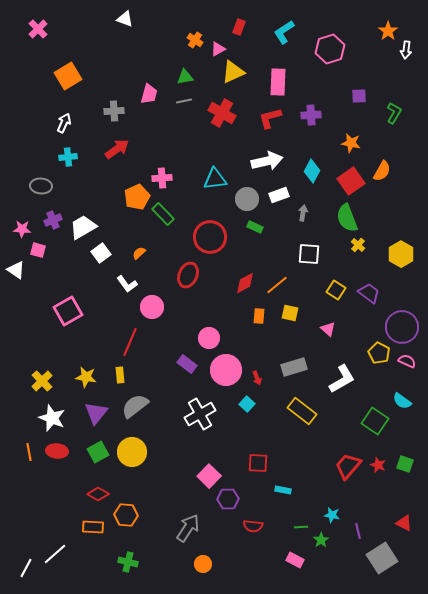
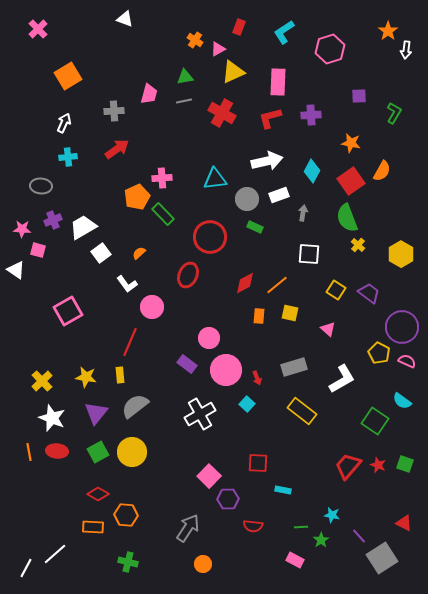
purple line at (358, 531): moved 1 px right, 5 px down; rotated 28 degrees counterclockwise
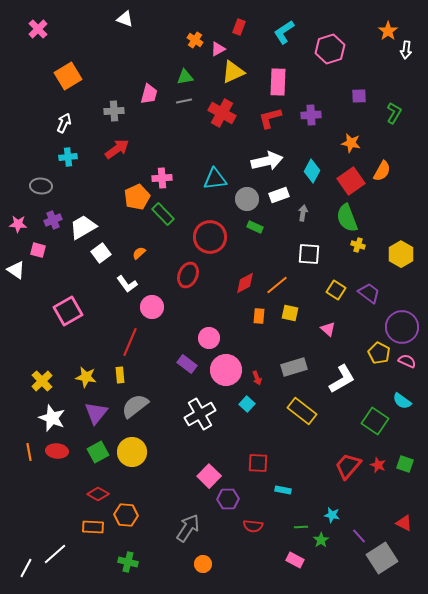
pink star at (22, 229): moved 4 px left, 5 px up
yellow cross at (358, 245): rotated 24 degrees counterclockwise
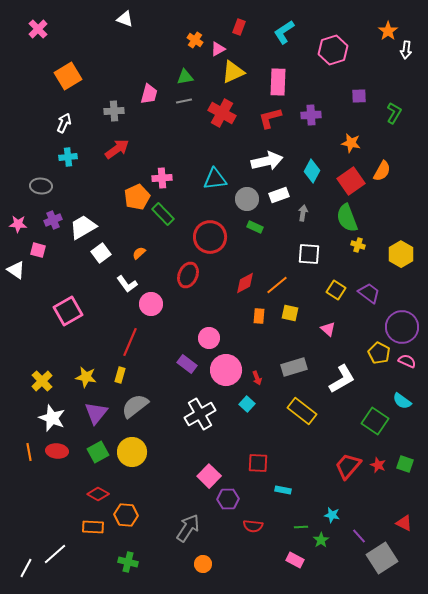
pink hexagon at (330, 49): moved 3 px right, 1 px down
pink circle at (152, 307): moved 1 px left, 3 px up
yellow rectangle at (120, 375): rotated 21 degrees clockwise
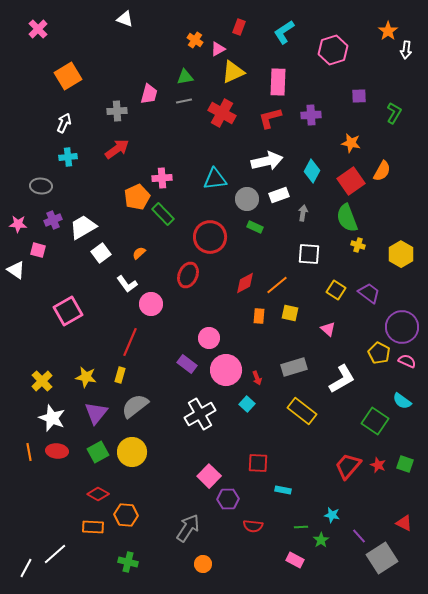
gray cross at (114, 111): moved 3 px right
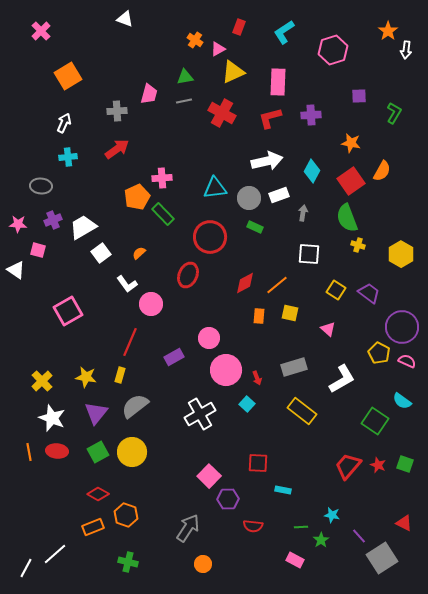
pink cross at (38, 29): moved 3 px right, 2 px down
cyan triangle at (215, 179): moved 9 px down
gray circle at (247, 199): moved 2 px right, 1 px up
purple rectangle at (187, 364): moved 13 px left, 7 px up; rotated 66 degrees counterclockwise
orange hexagon at (126, 515): rotated 15 degrees clockwise
orange rectangle at (93, 527): rotated 25 degrees counterclockwise
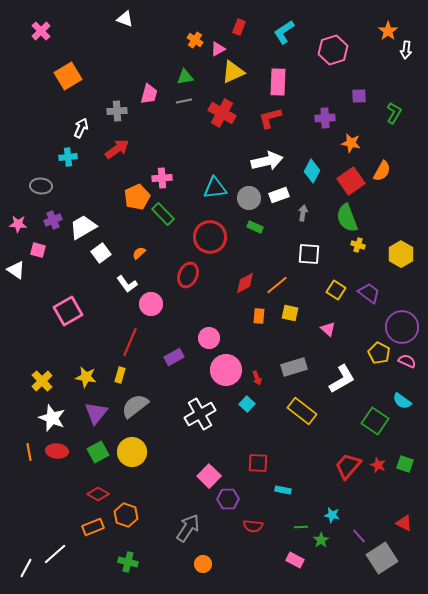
purple cross at (311, 115): moved 14 px right, 3 px down
white arrow at (64, 123): moved 17 px right, 5 px down
